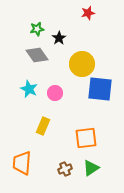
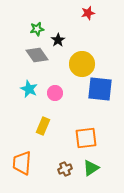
black star: moved 1 px left, 2 px down
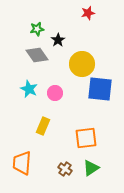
brown cross: rotated 32 degrees counterclockwise
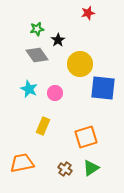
yellow circle: moved 2 px left
blue square: moved 3 px right, 1 px up
orange square: moved 1 px up; rotated 10 degrees counterclockwise
orange trapezoid: rotated 75 degrees clockwise
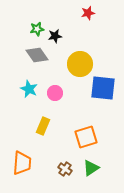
black star: moved 3 px left, 4 px up; rotated 24 degrees clockwise
orange trapezoid: rotated 105 degrees clockwise
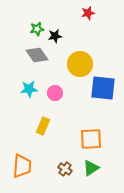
cyan star: rotated 30 degrees counterclockwise
orange square: moved 5 px right, 2 px down; rotated 15 degrees clockwise
orange trapezoid: moved 3 px down
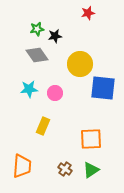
green triangle: moved 2 px down
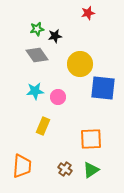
cyan star: moved 6 px right, 2 px down
pink circle: moved 3 px right, 4 px down
